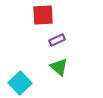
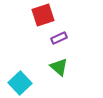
red square: rotated 15 degrees counterclockwise
purple rectangle: moved 2 px right, 2 px up
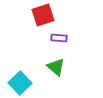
purple rectangle: rotated 28 degrees clockwise
green triangle: moved 3 px left
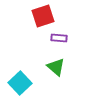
red square: moved 1 px down
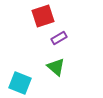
purple rectangle: rotated 35 degrees counterclockwise
cyan square: rotated 25 degrees counterclockwise
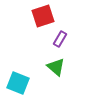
purple rectangle: moved 1 px right, 1 px down; rotated 28 degrees counterclockwise
cyan square: moved 2 px left
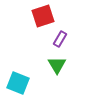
green triangle: moved 1 px right, 2 px up; rotated 18 degrees clockwise
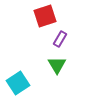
red square: moved 2 px right
cyan square: rotated 35 degrees clockwise
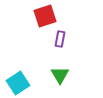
purple rectangle: rotated 21 degrees counterclockwise
green triangle: moved 3 px right, 10 px down
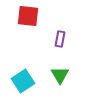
red square: moved 17 px left; rotated 25 degrees clockwise
cyan square: moved 5 px right, 2 px up
